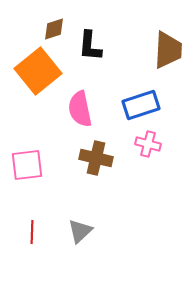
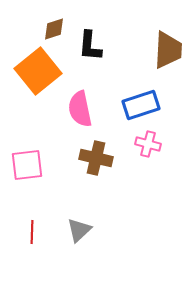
gray triangle: moved 1 px left, 1 px up
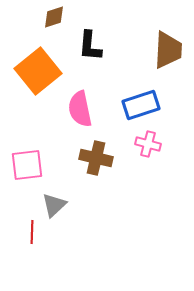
brown diamond: moved 12 px up
gray triangle: moved 25 px left, 25 px up
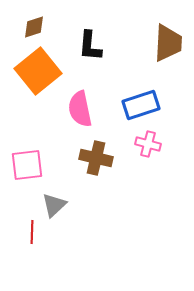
brown diamond: moved 20 px left, 10 px down
brown trapezoid: moved 7 px up
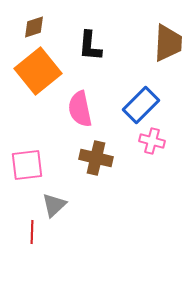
blue rectangle: rotated 27 degrees counterclockwise
pink cross: moved 4 px right, 3 px up
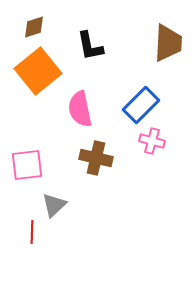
black L-shape: rotated 16 degrees counterclockwise
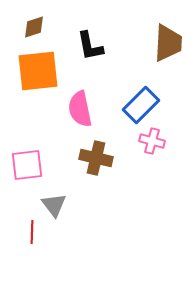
orange square: rotated 33 degrees clockwise
gray triangle: rotated 24 degrees counterclockwise
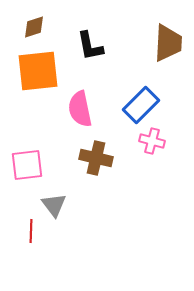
red line: moved 1 px left, 1 px up
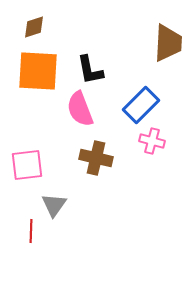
black L-shape: moved 24 px down
orange square: rotated 9 degrees clockwise
pink semicircle: rotated 9 degrees counterclockwise
gray triangle: rotated 12 degrees clockwise
